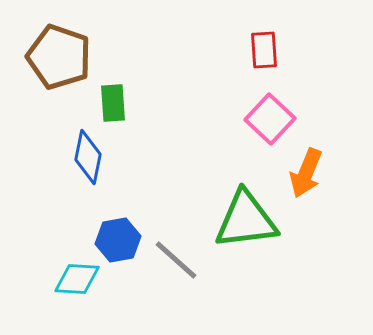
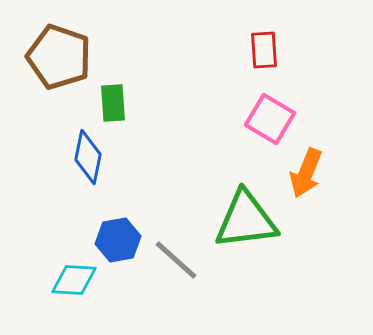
pink square: rotated 12 degrees counterclockwise
cyan diamond: moved 3 px left, 1 px down
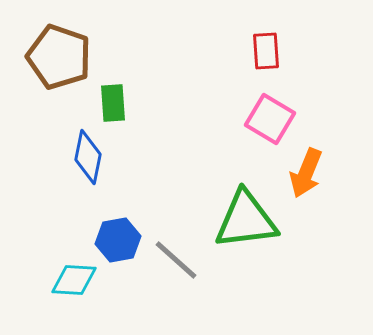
red rectangle: moved 2 px right, 1 px down
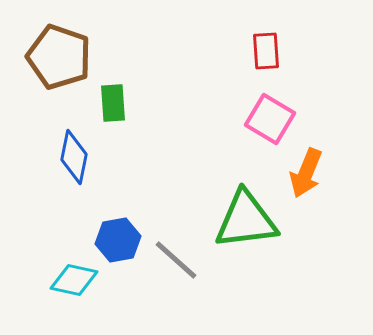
blue diamond: moved 14 px left
cyan diamond: rotated 9 degrees clockwise
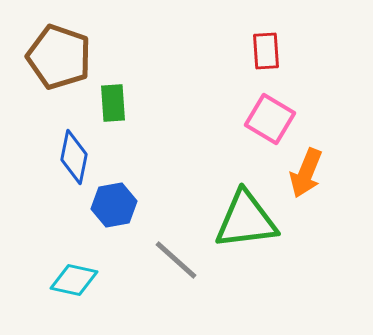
blue hexagon: moved 4 px left, 35 px up
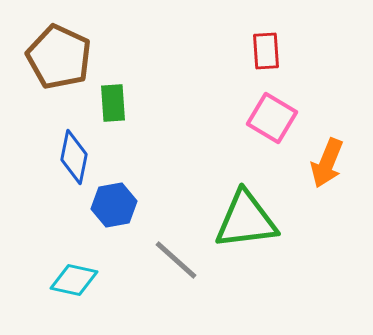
brown pentagon: rotated 6 degrees clockwise
pink square: moved 2 px right, 1 px up
orange arrow: moved 21 px right, 10 px up
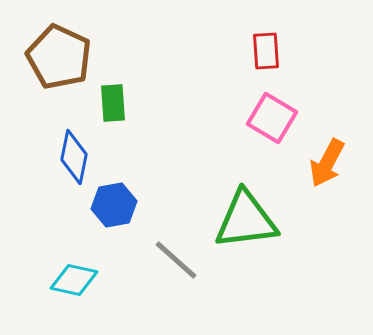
orange arrow: rotated 6 degrees clockwise
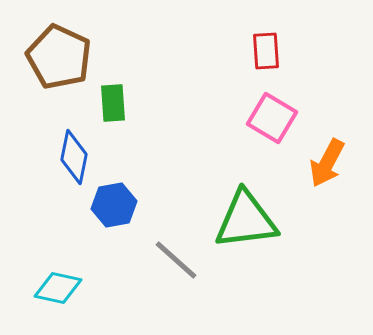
cyan diamond: moved 16 px left, 8 px down
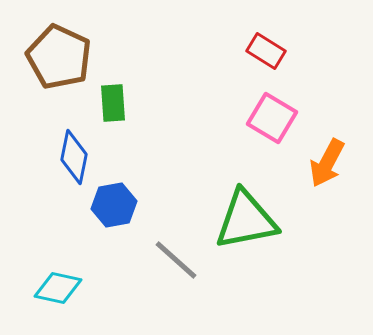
red rectangle: rotated 54 degrees counterclockwise
green triangle: rotated 4 degrees counterclockwise
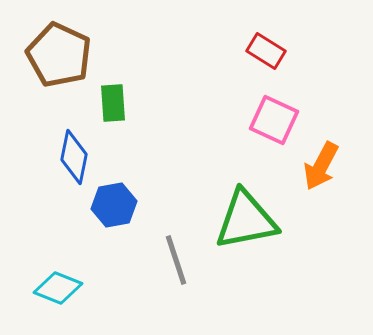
brown pentagon: moved 2 px up
pink square: moved 2 px right, 2 px down; rotated 6 degrees counterclockwise
orange arrow: moved 6 px left, 3 px down
gray line: rotated 30 degrees clockwise
cyan diamond: rotated 9 degrees clockwise
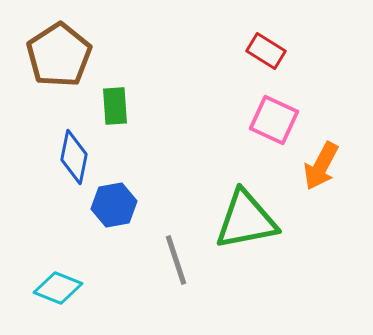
brown pentagon: rotated 14 degrees clockwise
green rectangle: moved 2 px right, 3 px down
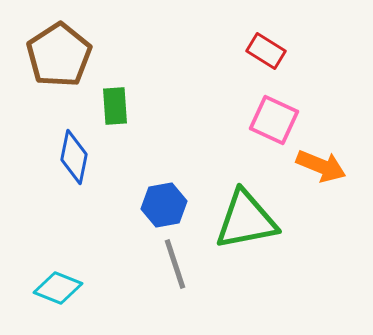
orange arrow: rotated 96 degrees counterclockwise
blue hexagon: moved 50 px right
gray line: moved 1 px left, 4 px down
